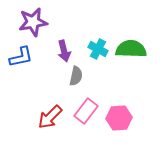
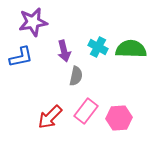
cyan cross: moved 2 px up
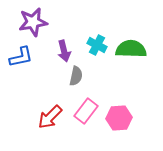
cyan cross: moved 1 px left, 2 px up
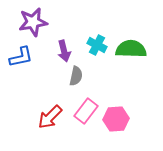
pink hexagon: moved 3 px left, 1 px down
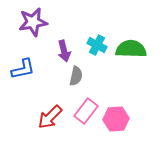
blue L-shape: moved 2 px right, 12 px down
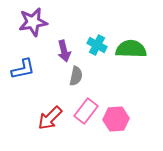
red arrow: moved 1 px down
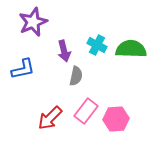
purple star: rotated 12 degrees counterclockwise
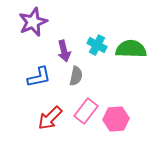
blue L-shape: moved 16 px right, 8 px down
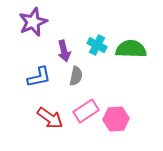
pink rectangle: rotated 20 degrees clockwise
red arrow: rotated 100 degrees counterclockwise
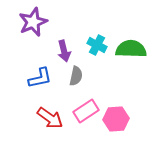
blue L-shape: moved 1 px right, 1 px down
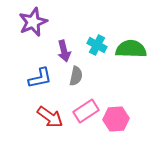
red arrow: moved 1 px up
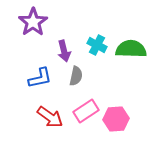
purple star: rotated 12 degrees counterclockwise
